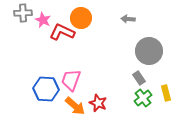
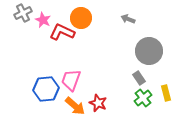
gray cross: rotated 24 degrees counterclockwise
gray arrow: rotated 16 degrees clockwise
blue hexagon: rotated 10 degrees counterclockwise
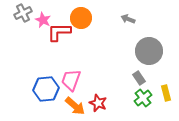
red L-shape: moved 3 px left; rotated 25 degrees counterclockwise
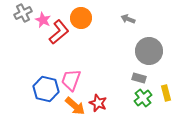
red L-shape: rotated 140 degrees clockwise
gray rectangle: rotated 40 degrees counterclockwise
blue hexagon: rotated 20 degrees clockwise
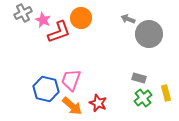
red L-shape: rotated 20 degrees clockwise
gray circle: moved 17 px up
orange arrow: moved 3 px left
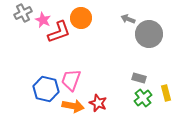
orange arrow: moved 1 px right; rotated 30 degrees counterclockwise
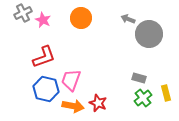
red L-shape: moved 15 px left, 25 px down
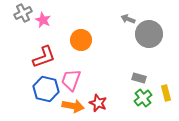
orange circle: moved 22 px down
